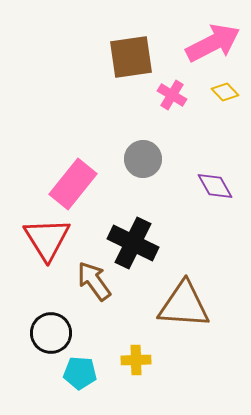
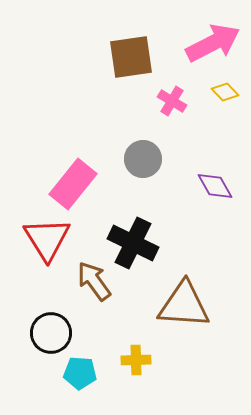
pink cross: moved 6 px down
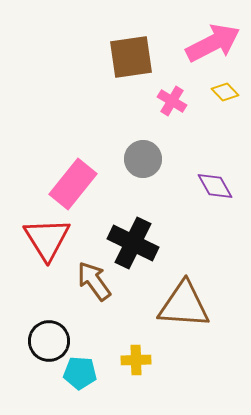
black circle: moved 2 px left, 8 px down
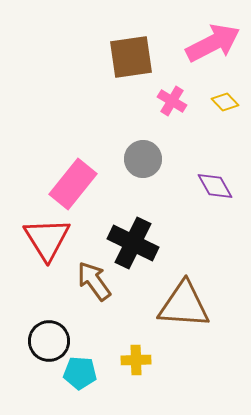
yellow diamond: moved 10 px down
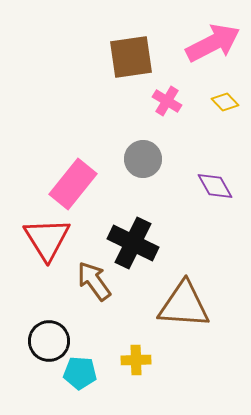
pink cross: moved 5 px left
